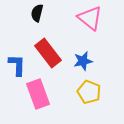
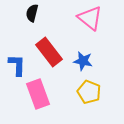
black semicircle: moved 5 px left
red rectangle: moved 1 px right, 1 px up
blue star: rotated 24 degrees clockwise
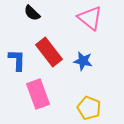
black semicircle: rotated 60 degrees counterclockwise
blue L-shape: moved 5 px up
yellow pentagon: moved 16 px down
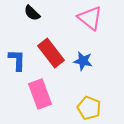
red rectangle: moved 2 px right, 1 px down
pink rectangle: moved 2 px right
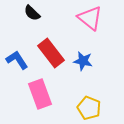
blue L-shape: rotated 35 degrees counterclockwise
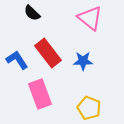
red rectangle: moved 3 px left
blue star: rotated 12 degrees counterclockwise
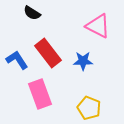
black semicircle: rotated 12 degrees counterclockwise
pink triangle: moved 8 px right, 8 px down; rotated 12 degrees counterclockwise
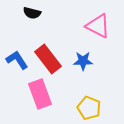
black semicircle: rotated 18 degrees counterclockwise
red rectangle: moved 6 px down
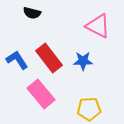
red rectangle: moved 1 px right, 1 px up
pink rectangle: moved 1 px right; rotated 20 degrees counterclockwise
yellow pentagon: moved 1 px down; rotated 25 degrees counterclockwise
